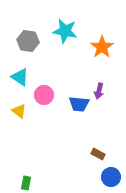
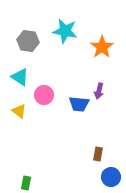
brown rectangle: rotated 72 degrees clockwise
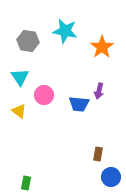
cyan triangle: rotated 24 degrees clockwise
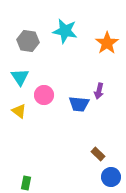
orange star: moved 5 px right, 4 px up
brown rectangle: rotated 56 degrees counterclockwise
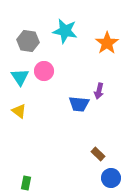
pink circle: moved 24 px up
blue circle: moved 1 px down
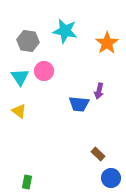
green rectangle: moved 1 px right, 1 px up
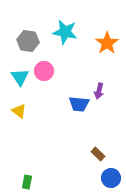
cyan star: moved 1 px down
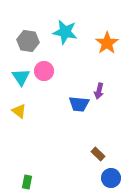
cyan triangle: moved 1 px right
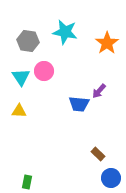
purple arrow: rotated 28 degrees clockwise
yellow triangle: rotated 35 degrees counterclockwise
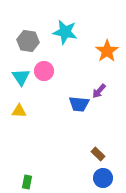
orange star: moved 8 px down
blue circle: moved 8 px left
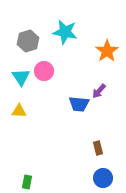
gray hexagon: rotated 25 degrees counterclockwise
brown rectangle: moved 6 px up; rotated 32 degrees clockwise
